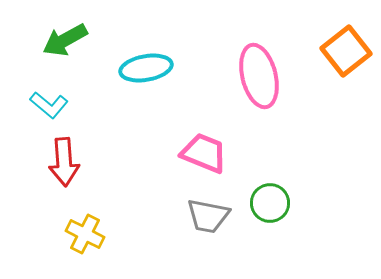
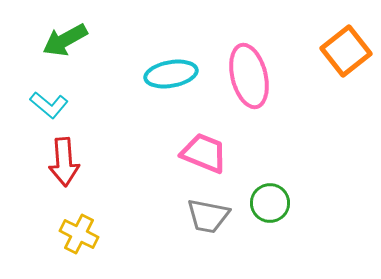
cyan ellipse: moved 25 px right, 6 px down
pink ellipse: moved 10 px left
yellow cross: moved 6 px left
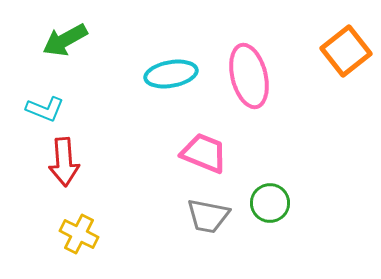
cyan L-shape: moved 4 px left, 4 px down; rotated 18 degrees counterclockwise
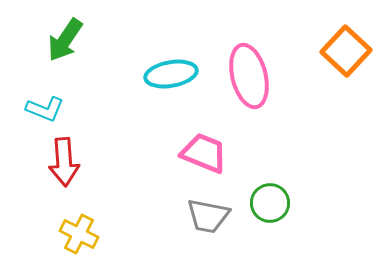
green arrow: rotated 27 degrees counterclockwise
orange square: rotated 9 degrees counterclockwise
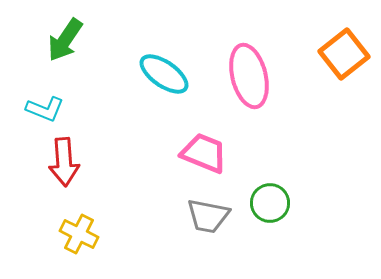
orange square: moved 2 px left, 3 px down; rotated 9 degrees clockwise
cyan ellipse: moved 7 px left; rotated 45 degrees clockwise
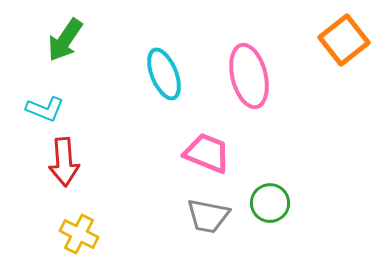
orange square: moved 14 px up
cyan ellipse: rotated 33 degrees clockwise
pink trapezoid: moved 3 px right
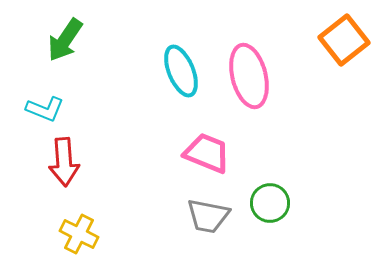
cyan ellipse: moved 17 px right, 3 px up
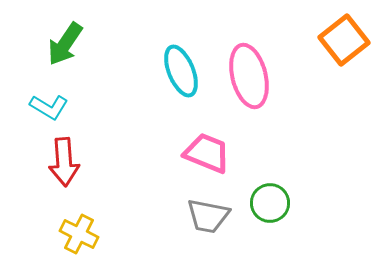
green arrow: moved 4 px down
cyan L-shape: moved 4 px right, 2 px up; rotated 9 degrees clockwise
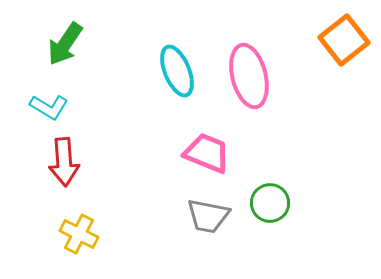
cyan ellipse: moved 4 px left
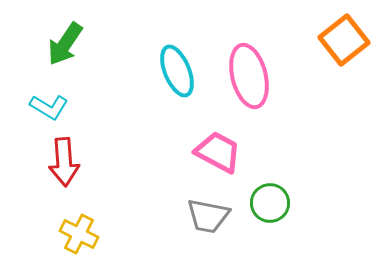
pink trapezoid: moved 11 px right, 1 px up; rotated 6 degrees clockwise
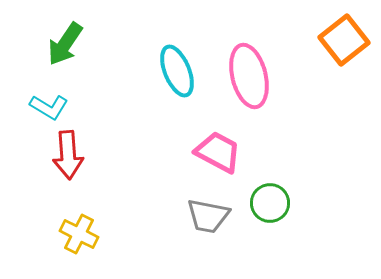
red arrow: moved 4 px right, 7 px up
